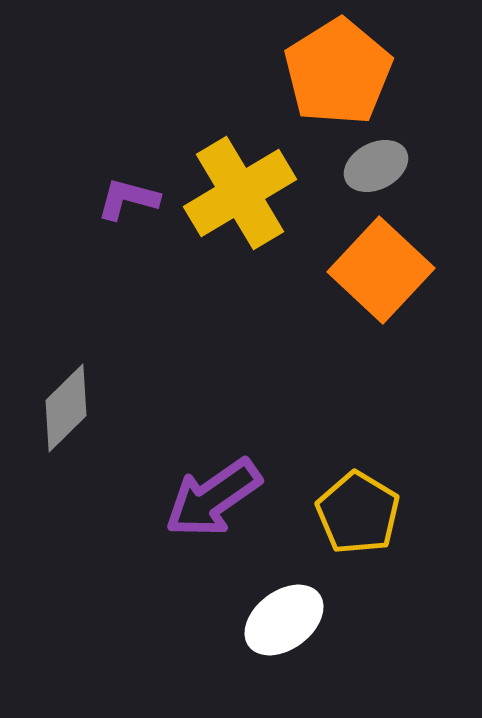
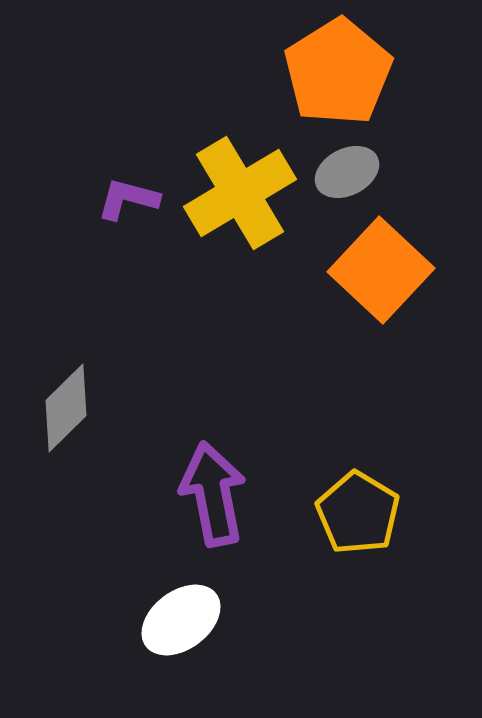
gray ellipse: moved 29 px left, 6 px down
purple arrow: moved 4 px up; rotated 114 degrees clockwise
white ellipse: moved 103 px left
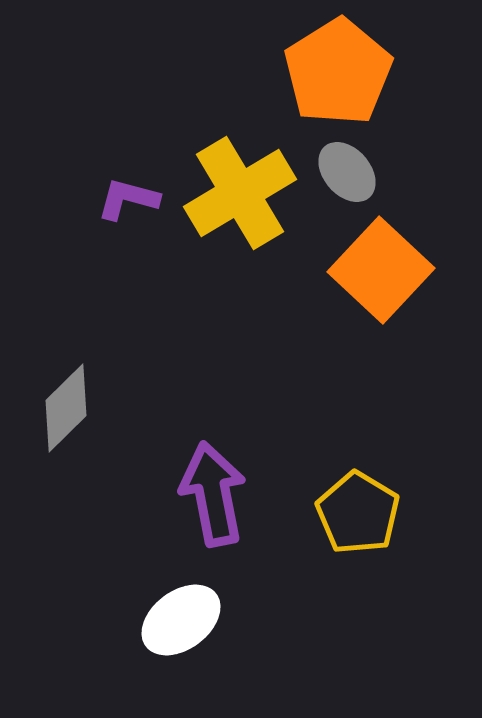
gray ellipse: rotated 76 degrees clockwise
